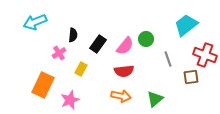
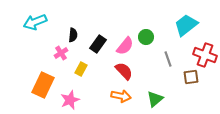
green circle: moved 2 px up
pink cross: moved 2 px right
red semicircle: rotated 126 degrees counterclockwise
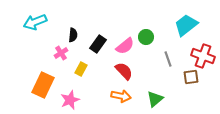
pink semicircle: rotated 12 degrees clockwise
red cross: moved 2 px left, 1 px down
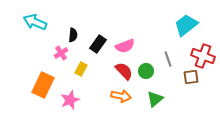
cyan arrow: rotated 45 degrees clockwise
green circle: moved 34 px down
pink semicircle: rotated 18 degrees clockwise
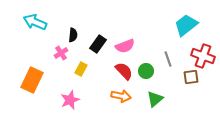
orange rectangle: moved 11 px left, 5 px up
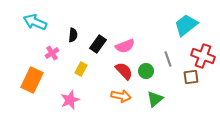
pink cross: moved 9 px left
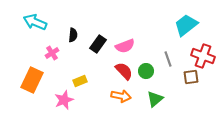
yellow rectangle: moved 1 px left, 12 px down; rotated 40 degrees clockwise
pink star: moved 6 px left
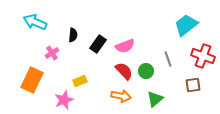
brown square: moved 2 px right, 8 px down
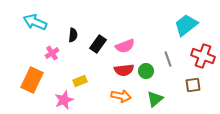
red semicircle: moved 1 px up; rotated 126 degrees clockwise
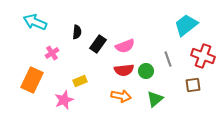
black semicircle: moved 4 px right, 3 px up
